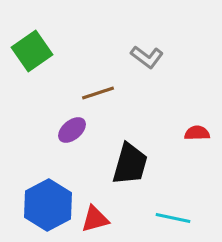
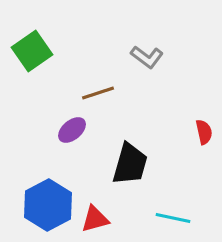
red semicircle: moved 7 px right, 1 px up; rotated 80 degrees clockwise
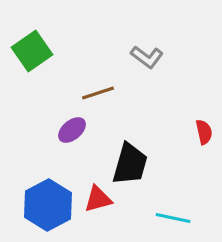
red triangle: moved 3 px right, 20 px up
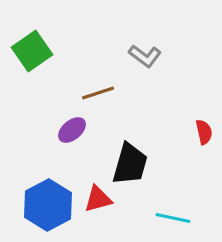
gray L-shape: moved 2 px left, 1 px up
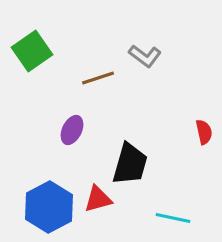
brown line: moved 15 px up
purple ellipse: rotated 24 degrees counterclockwise
blue hexagon: moved 1 px right, 2 px down
